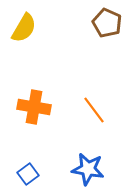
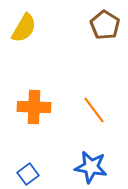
brown pentagon: moved 2 px left, 2 px down; rotated 8 degrees clockwise
orange cross: rotated 8 degrees counterclockwise
blue star: moved 3 px right, 2 px up
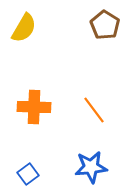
blue star: rotated 16 degrees counterclockwise
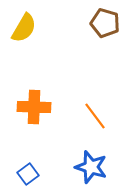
brown pentagon: moved 2 px up; rotated 16 degrees counterclockwise
orange line: moved 1 px right, 6 px down
blue star: rotated 24 degrees clockwise
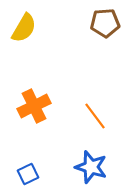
brown pentagon: rotated 20 degrees counterclockwise
orange cross: moved 1 px up; rotated 28 degrees counterclockwise
blue square: rotated 10 degrees clockwise
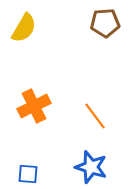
blue square: rotated 30 degrees clockwise
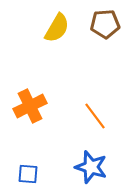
brown pentagon: moved 1 px down
yellow semicircle: moved 33 px right
orange cross: moved 4 px left
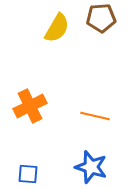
brown pentagon: moved 4 px left, 6 px up
orange line: rotated 40 degrees counterclockwise
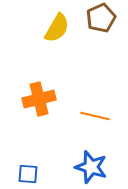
brown pentagon: rotated 20 degrees counterclockwise
orange cross: moved 9 px right, 7 px up; rotated 12 degrees clockwise
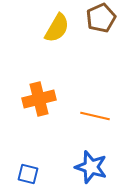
blue square: rotated 10 degrees clockwise
